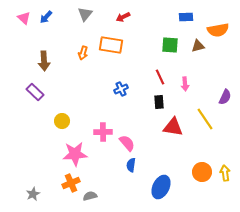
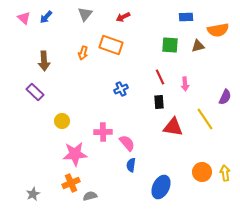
orange rectangle: rotated 10 degrees clockwise
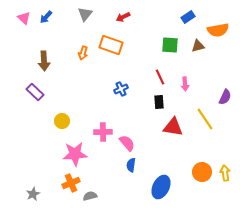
blue rectangle: moved 2 px right; rotated 32 degrees counterclockwise
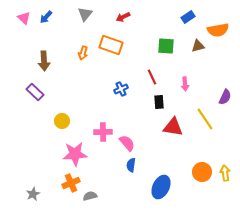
green square: moved 4 px left, 1 px down
red line: moved 8 px left
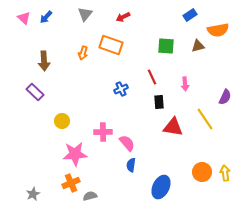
blue rectangle: moved 2 px right, 2 px up
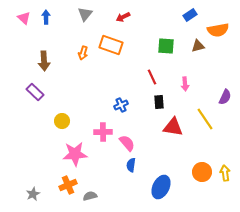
blue arrow: rotated 136 degrees clockwise
blue cross: moved 16 px down
orange cross: moved 3 px left, 2 px down
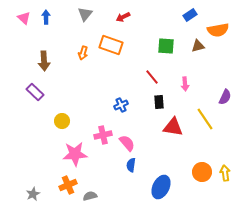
red line: rotated 14 degrees counterclockwise
pink cross: moved 3 px down; rotated 12 degrees counterclockwise
